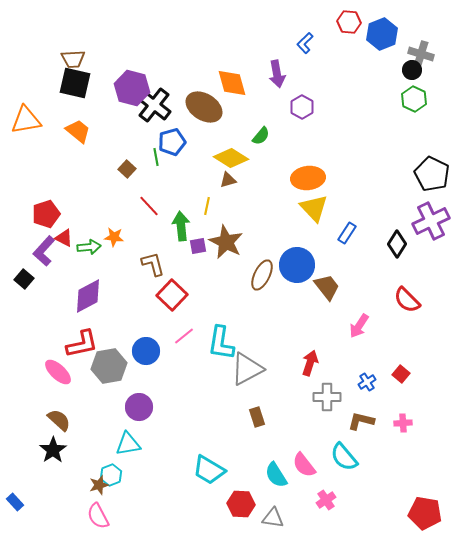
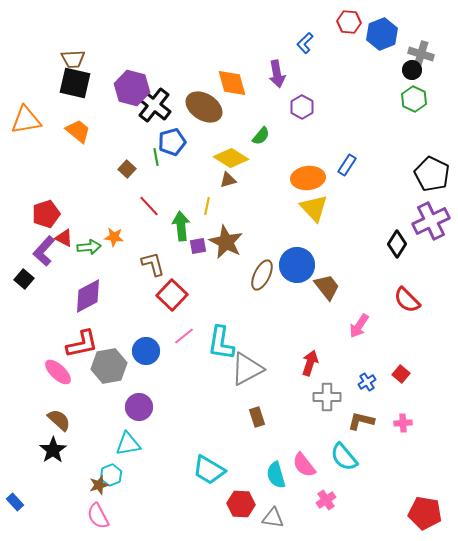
blue rectangle at (347, 233): moved 68 px up
cyan semicircle at (276, 475): rotated 16 degrees clockwise
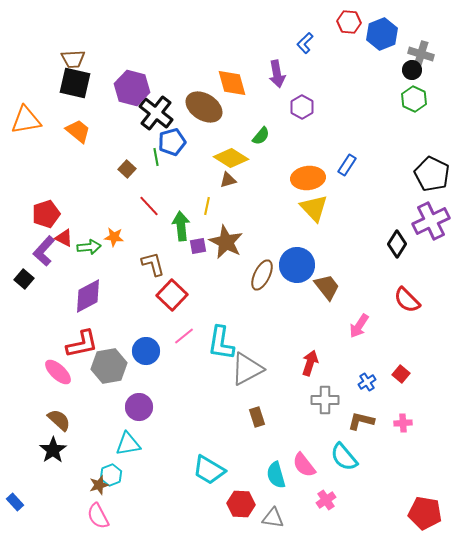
black cross at (154, 105): moved 2 px right, 8 px down
gray cross at (327, 397): moved 2 px left, 3 px down
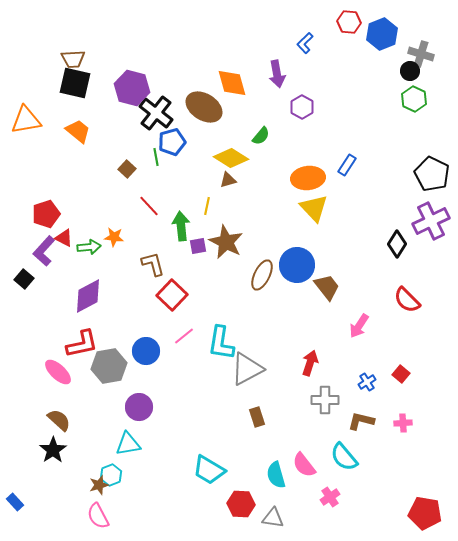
black circle at (412, 70): moved 2 px left, 1 px down
pink cross at (326, 500): moved 4 px right, 3 px up
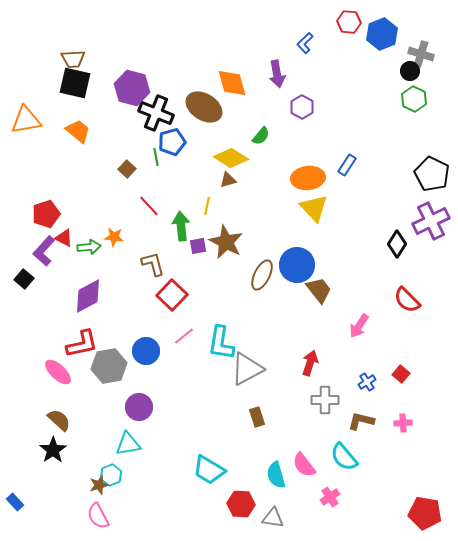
black cross at (156, 113): rotated 16 degrees counterclockwise
brown trapezoid at (327, 287): moved 8 px left, 3 px down
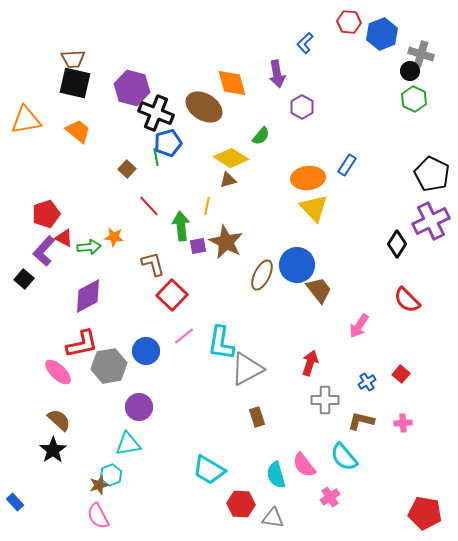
blue pentagon at (172, 142): moved 4 px left, 1 px down
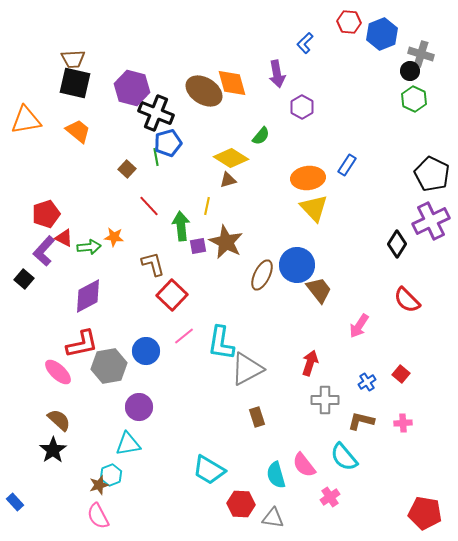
brown ellipse at (204, 107): moved 16 px up
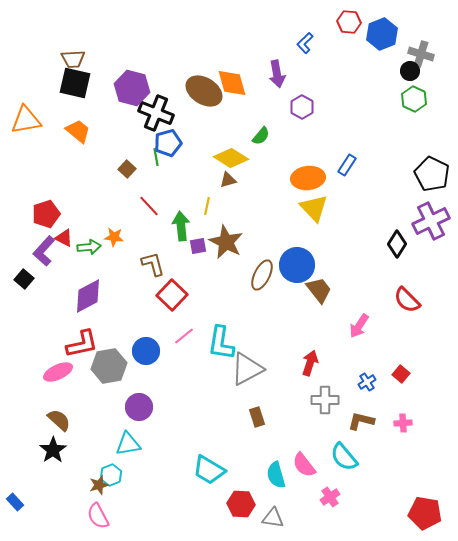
pink ellipse at (58, 372): rotated 68 degrees counterclockwise
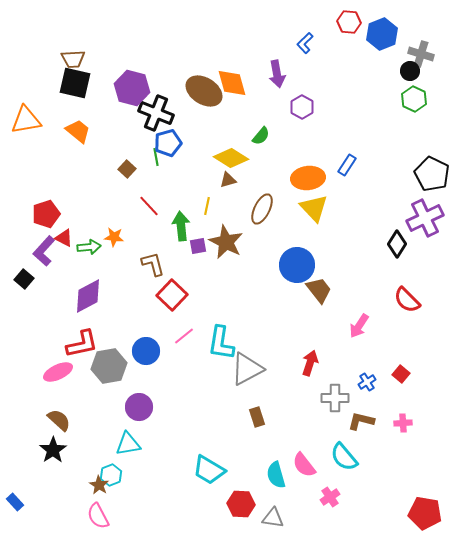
purple cross at (431, 221): moved 6 px left, 3 px up
brown ellipse at (262, 275): moved 66 px up
gray cross at (325, 400): moved 10 px right, 2 px up
brown star at (99, 485): rotated 24 degrees counterclockwise
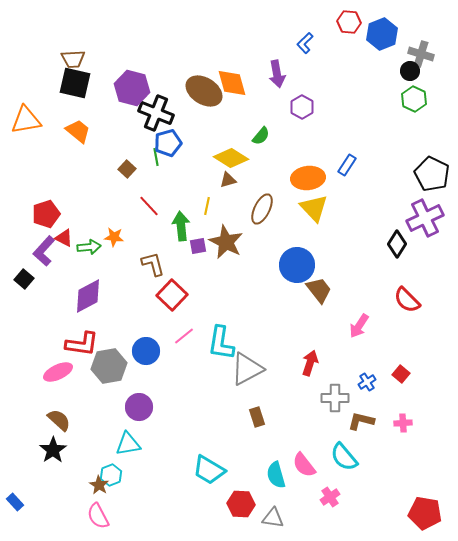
red L-shape at (82, 344): rotated 20 degrees clockwise
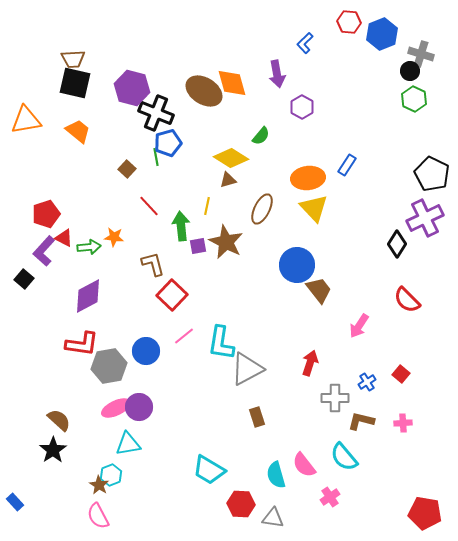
pink ellipse at (58, 372): moved 58 px right, 36 px down
